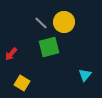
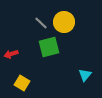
red arrow: rotated 32 degrees clockwise
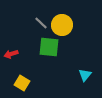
yellow circle: moved 2 px left, 3 px down
green square: rotated 20 degrees clockwise
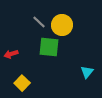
gray line: moved 2 px left, 1 px up
cyan triangle: moved 2 px right, 3 px up
yellow square: rotated 14 degrees clockwise
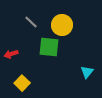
gray line: moved 8 px left
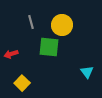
gray line: rotated 32 degrees clockwise
cyan triangle: rotated 16 degrees counterclockwise
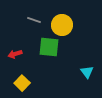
gray line: moved 3 px right, 2 px up; rotated 56 degrees counterclockwise
red arrow: moved 4 px right
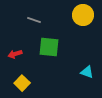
yellow circle: moved 21 px right, 10 px up
cyan triangle: rotated 32 degrees counterclockwise
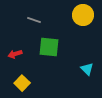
cyan triangle: moved 3 px up; rotated 24 degrees clockwise
